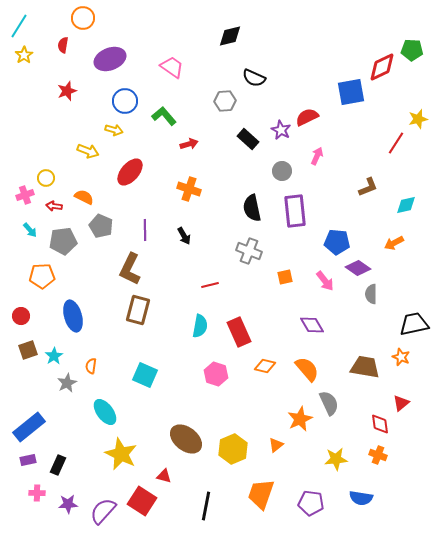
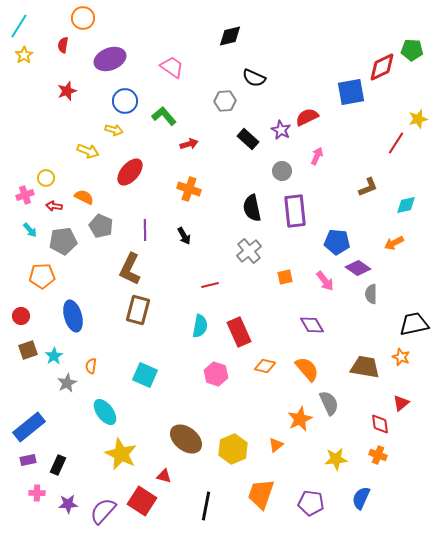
gray cross at (249, 251): rotated 30 degrees clockwise
blue semicircle at (361, 498): rotated 105 degrees clockwise
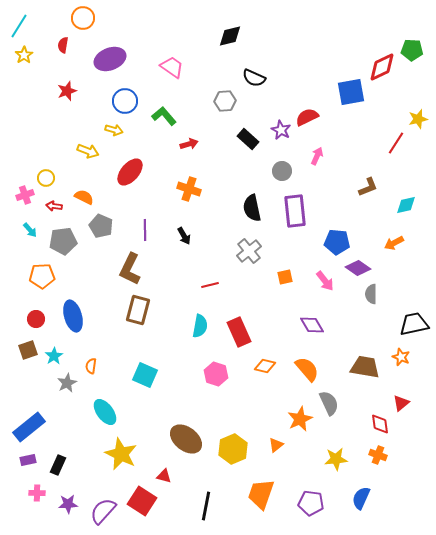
red circle at (21, 316): moved 15 px right, 3 px down
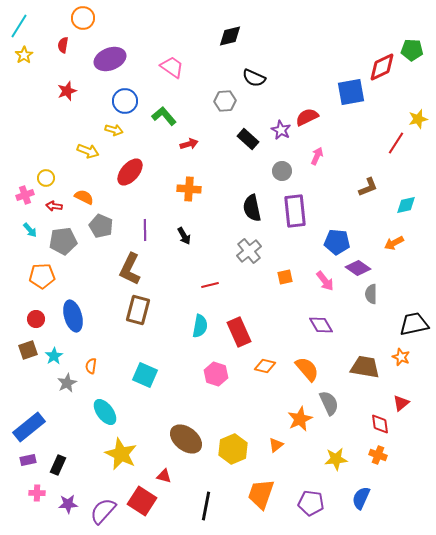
orange cross at (189, 189): rotated 15 degrees counterclockwise
purple diamond at (312, 325): moved 9 px right
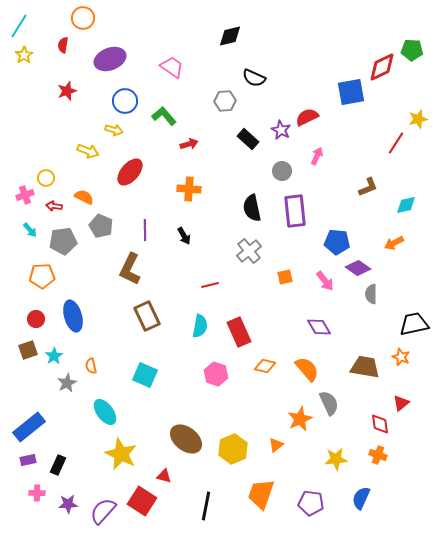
brown rectangle at (138, 310): moved 9 px right, 6 px down; rotated 40 degrees counterclockwise
purple diamond at (321, 325): moved 2 px left, 2 px down
orange semicircle at (91, 366): rotated 21 degrees counterclockwise
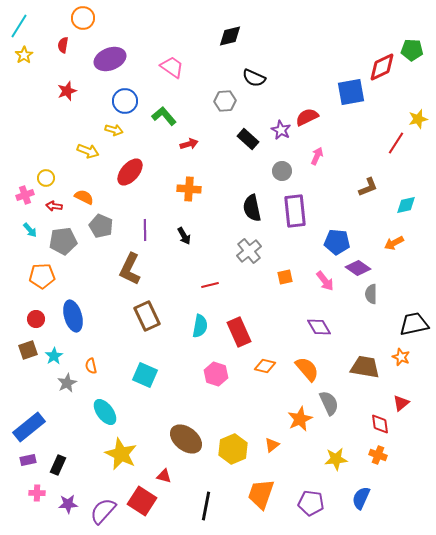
orange triangle at (276, 445): moved 4 px left
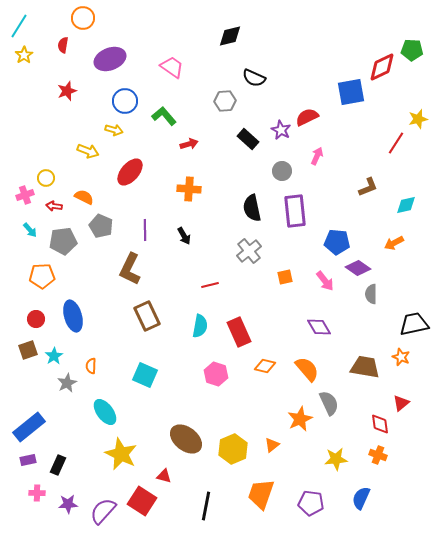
orange semicircle at (91, 366): rotated 14 degrees clockwise
